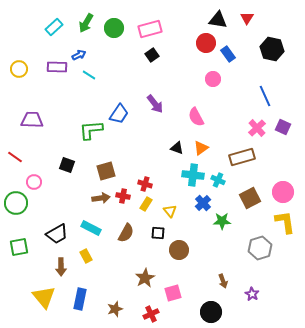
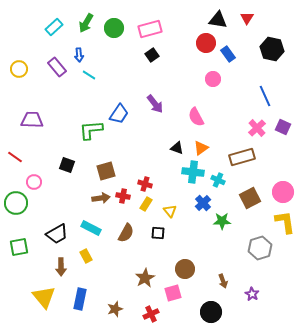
blue arrow at (79, 55): rotated 112 degrees clockwise
purple rectangle at (57, 67): rotated 48 degrees clockwise
cyan cross at (193, 175): moved 3 px up
brown circle at (179, 250): moved 6 px right, 19 px down
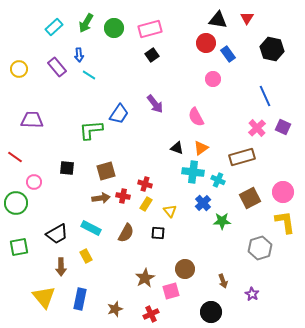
black square at (67, 165): moved 3 px down; rotated 14 degrees counterclockwise
pink square at (173, 293): moved 2 px left, 2 px up
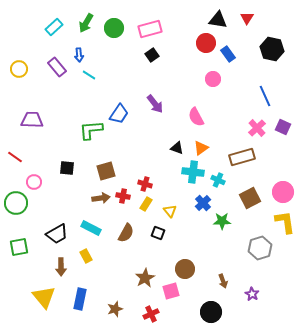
black square at (158, 233): rotated 16 degrees clockwise
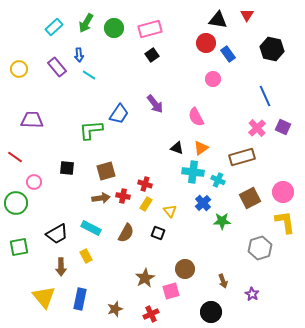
red triangle at (247, 18): moved 3 px up
